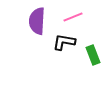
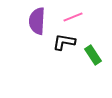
green rectangle: rotated 12 degrees counterclockwise
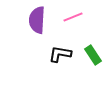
purple semicircle: moved 1 px up
black L-shape: moved 4 px left, 12 px down
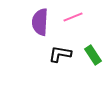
purple semicircle: moved 3 px right, 2 px down
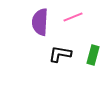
green rectangle: rotated 48 degrees clockwise
